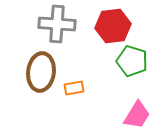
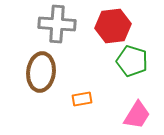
orange rectangle: moved 8 px right, 11 px down
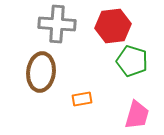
pink trapezoid: rotated 16 degrees counterclockwise
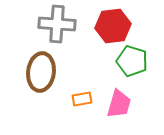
pink trapezoid: moved 18 px left, 11 px up
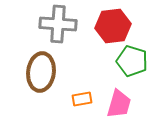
gray cross: moved 1 px right
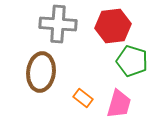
orange rectangle: moved 1 px right, 1 px up; rotated 48 degrees clockwise
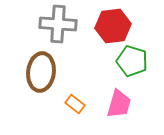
orange rectangle: moved 8 px left, 6 px down
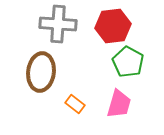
green pentagon: moved 4 px left, 1 px down; rotated 12 degrees clockwise
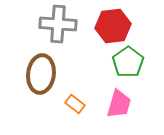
green pentagon: rotated 8 degrees clockwise
brown ellipse: moved 2 px down
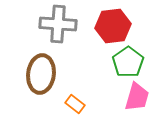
pink trapezoid: moved 18 px right, 7 px up
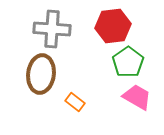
gray cross: moved 6 px left, 5 px down
pink trapezoid: rotated 76 degrees counterclockwise
orange rectangle: moved 2 px up
